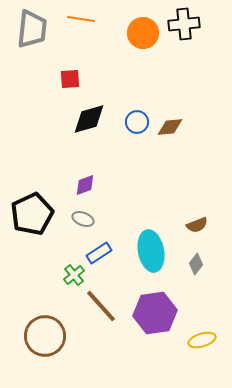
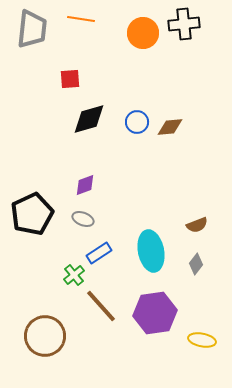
yellow ellipse: rotated 28 degrees clockwise
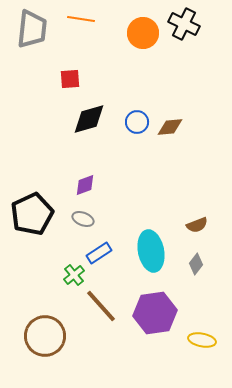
black cross: rotated 32 degrees clockwise
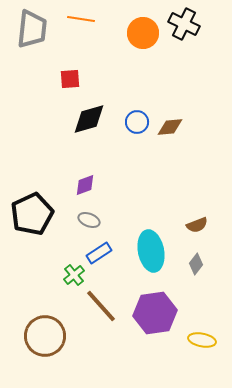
gray ellipse: moved 6 px right, 1 px down
